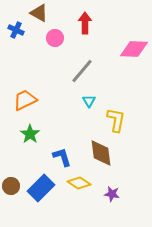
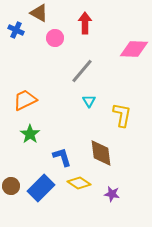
yellow L-shape: moved 6 px right, 5 px up
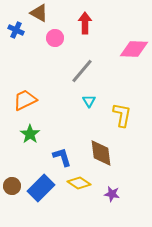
brown circle: moved 1 px right
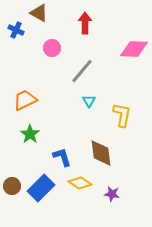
pink circle: moved 3 px left, 10 px down
yellow diamond: moved 1 px right
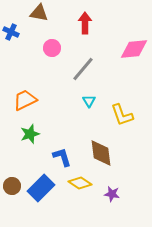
brown triangle: rotated 18 degrees counterclockwise
blue cross: moved 5 px left, 2 px down
pink diamond: rotated 8 degrees counterclockwise
gray line: moved 1 px right, 2 px up
yellow L-shape: rotated 150 degrees clockwise
green star: rotated 18 degrees clockwise
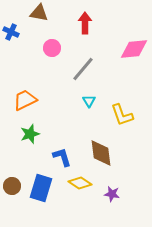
blue rectangle: rotated 28 degrees counterclockwise
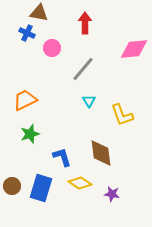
blue cross: moved 16 px right, 1 px down
